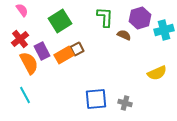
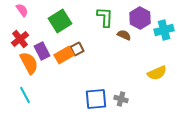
purple hexagon: rotated 15 degrees counterclockwise
gray cross: moved 4 px left, 4 px up
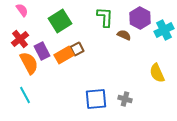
cyan cross: rotated 12 degrees counterclockwise
yellow semicircle: rotated 90 degrees clockwise
gray cross: moved 4 px right
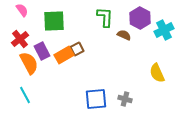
green square: moved 6 px left; rotated 30 degrees clockwise
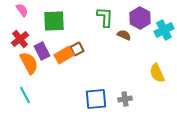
gray cross: rotated 24 degrees counterclockwise
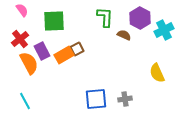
cyan line: moved 6 px down
